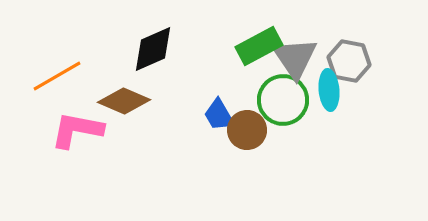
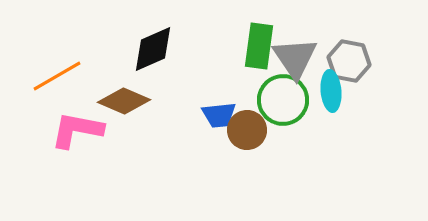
green rectangle: rotated 54 degrees counterclockwise
cyan ellipse: moved 2 px right, 1 px down
blue trapezoid: rotated 66 degrees counterclockwise
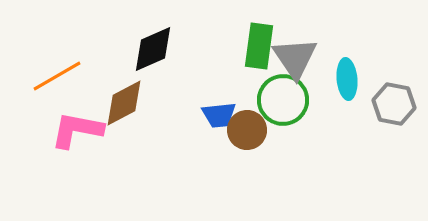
gray hexagon: moved 45 px right, 43 px down
cyan ellipse: moved 16 px right, 12 px up
brown diamond: moved 2 px down; rotated 51 degrees counterclockwise
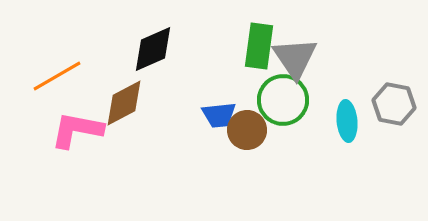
cyan ellipse: moved 42 px down
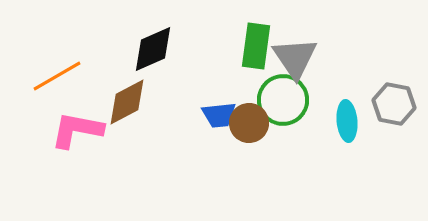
green rectangle: moved 3 px left
brown diamond: moved 3 px right, 1 px up
brown circle: moved 2 px right, 7 px up
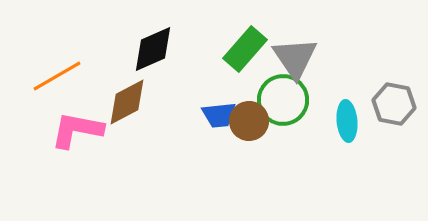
green rectangle: moved 11 px left, 3 px down; rotated 33 degrees clockwise
brown circle: moved 2 px up
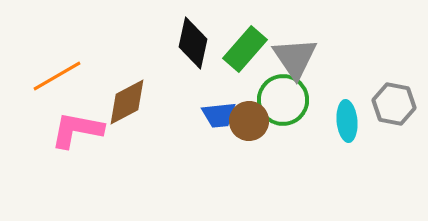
black diamond: moved 40 px right, 6 px up; rotated 54 degrees counterclockwise
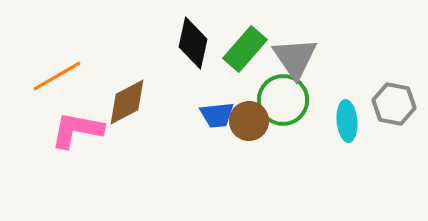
blue trapezoid: moved 2 px left
